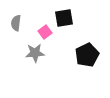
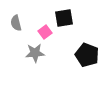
gray semicircle: rotated 21 degrees counterclockwise
black pentagon: rotated 25 degrees counterclockwise
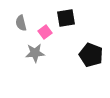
black square: moved 2 px right
gray semicircle: moved 5 px right
black pentagon: moved 4 px right
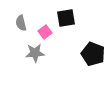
black pentagon: moved 2 px right, 1 px up
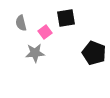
black pentagon: moved 1 px right, 1 px up
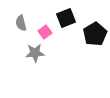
black square: rotated 12 degrees counterclockwise
black pentagon: moved 1 px right, 19 px up; rotated 20 degrees clockwise
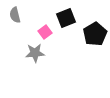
gray semicircle: moved 6 px left, 8 px up
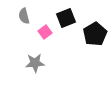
gray semicircle: moved 9 px right, 1 px down
gray star: moved 10 px down
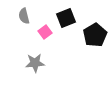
black pentagon: moved 1 px down
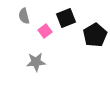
pink square: moved 1 px up
gray star: moved 1 px right, 1 px up
